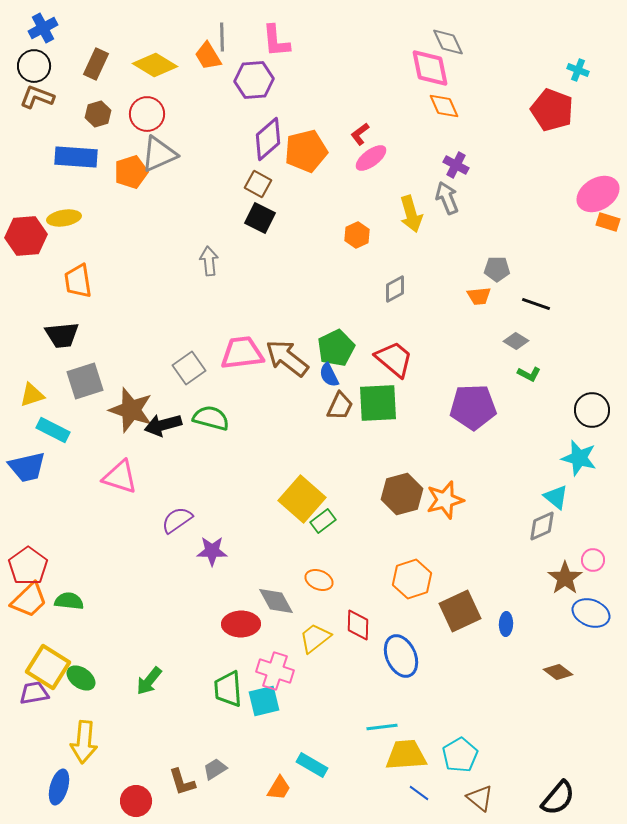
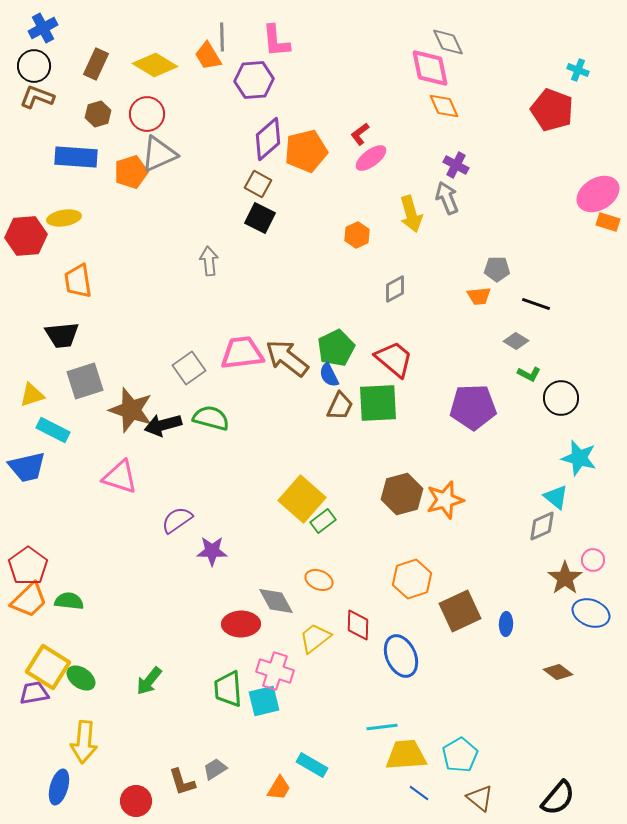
black circle at (592, 410): moved 31 px left, 12 px up
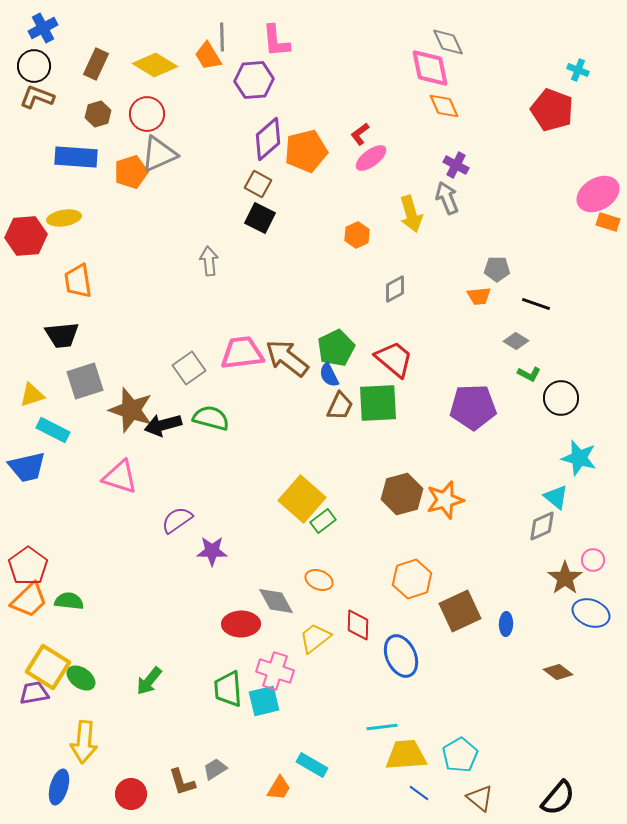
red circle at (136, 801): moved 5 px left, 7 px up
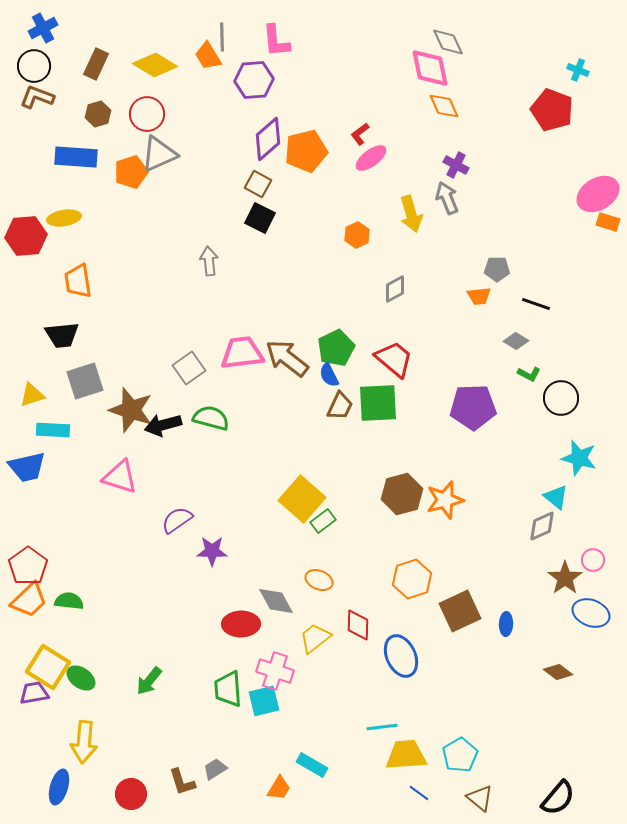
cyan rectangle at (53, 430): rotated 24 degrees counterclockwise
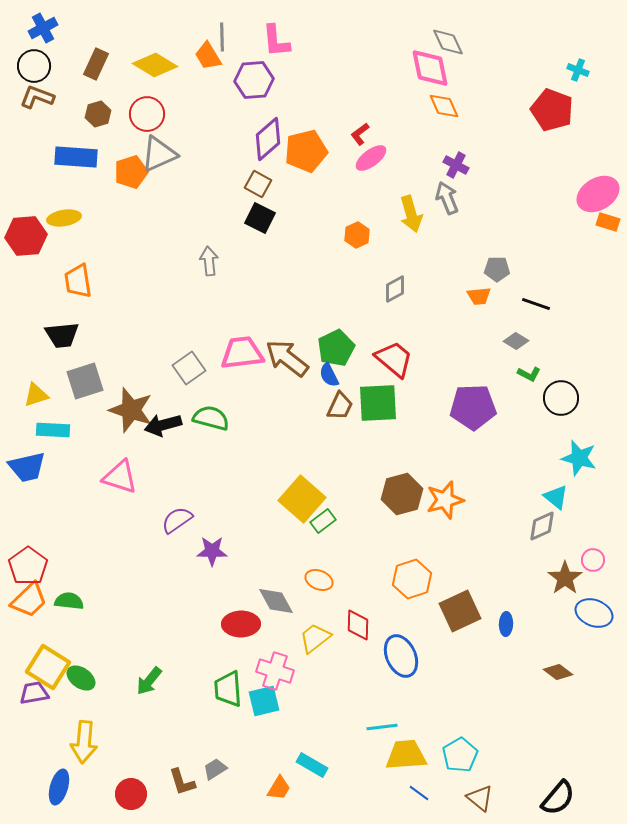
yellow triangle at (32, 395): moved 4 px right
blue ellipse at (591, 613): moved 3 px right
